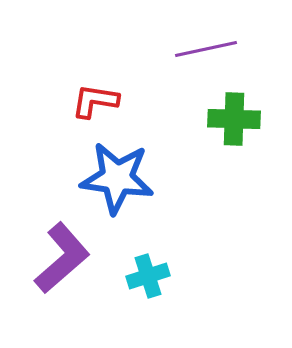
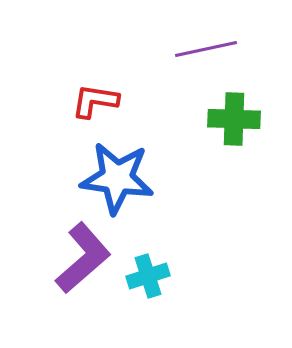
purple L-shape: moved 21 px right
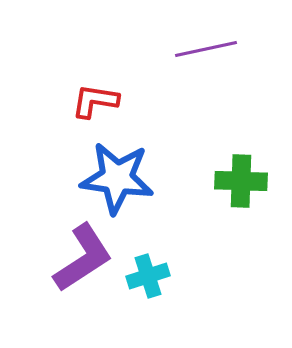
green cross: moved 7 px right, 62 px down
purple L-shape: rotated 8 degrees clockwise
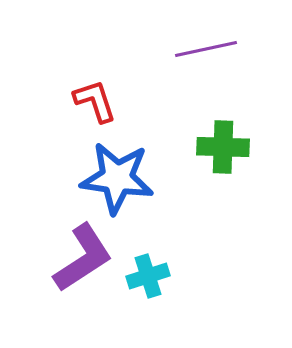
red L-shape: rotated 63 degrees clockwise
green cross: moved 18 px left, 34 px up
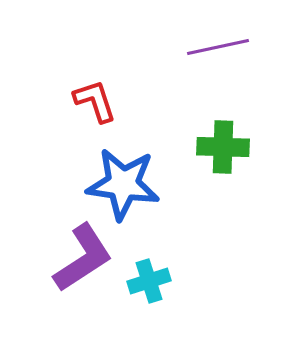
purple line: moved 12 px right, 2 px up
blue star: moved 6 px right, 6 px down
cyan cross: moved 1 px right, 5 px down
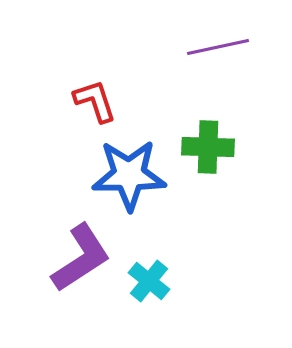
green cross: moved 15 px left
blue star: moved 6 px right, 9 px up; rotated 8 degrees counterclockwise
purple L-shape: moved 2 px left
cyan cross: rotated 33 degrees counterclockwise
